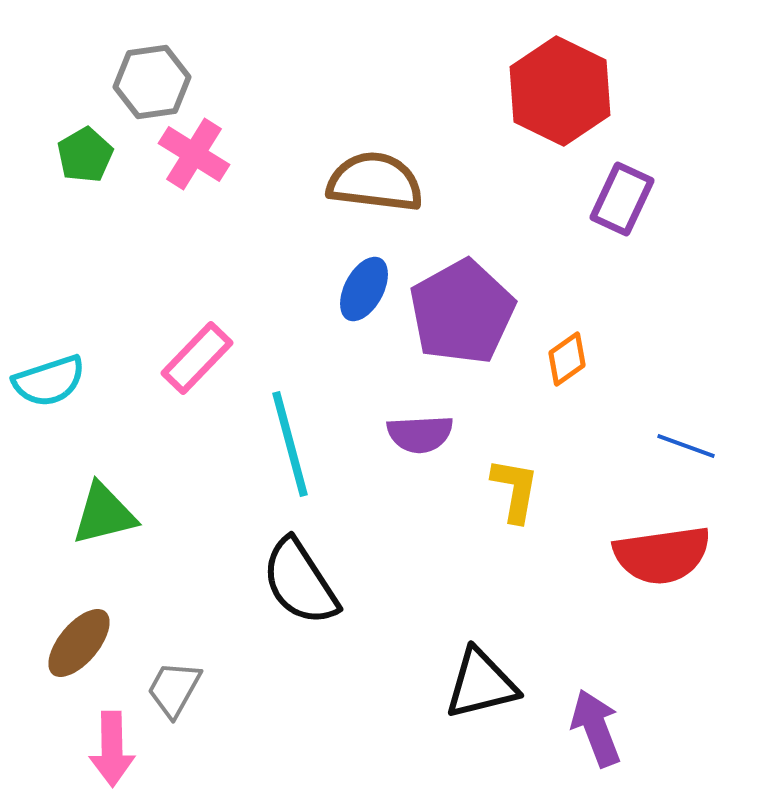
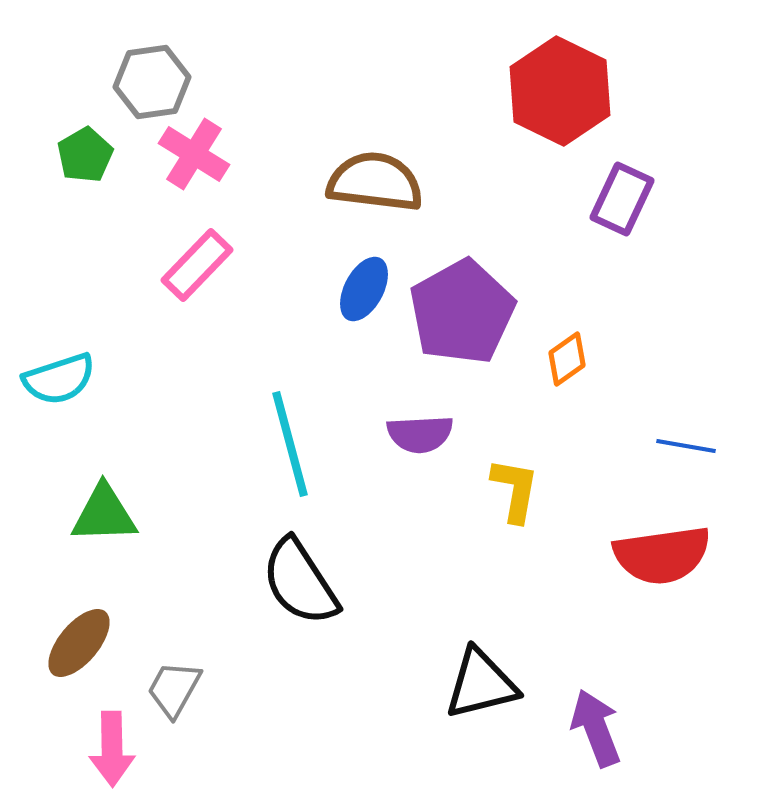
pink rectangle: moved 93 px up
cyan semicircle: moved 10 px right, 2 px up
blue line: rotated 10 degrees counterclockwise
green triangle: rotated 12 degrees clockwise
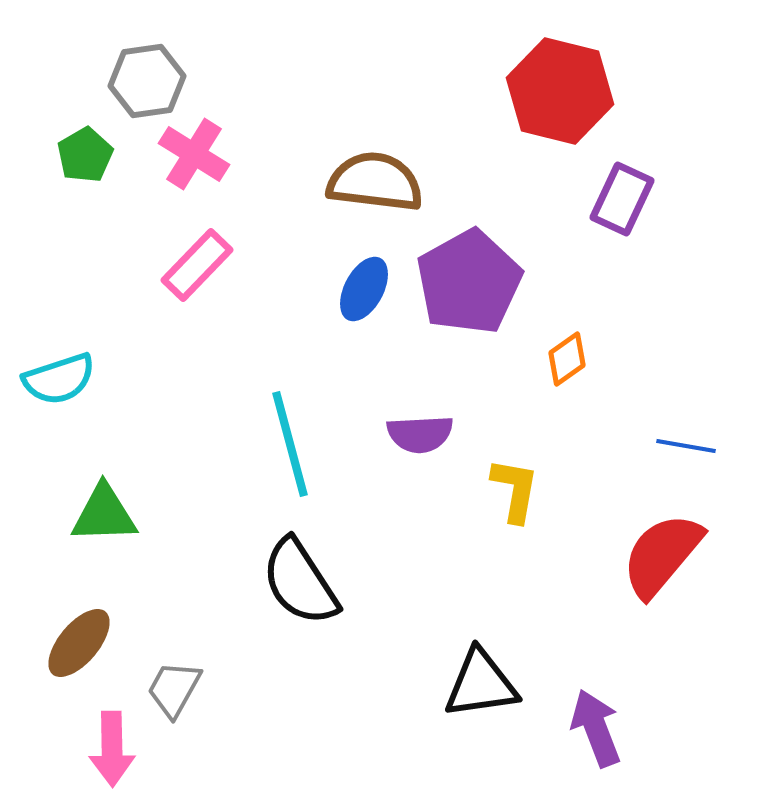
gray hexagon: moved 5 px left, 1 px up
red hexagon: rotated 12 degrees counterclockwise
purple pentagon: moved 7 px right, 30 px up
red semicircle: rotated 138 degrees clockwise
black triangle: rotated 6 degrees clockwise
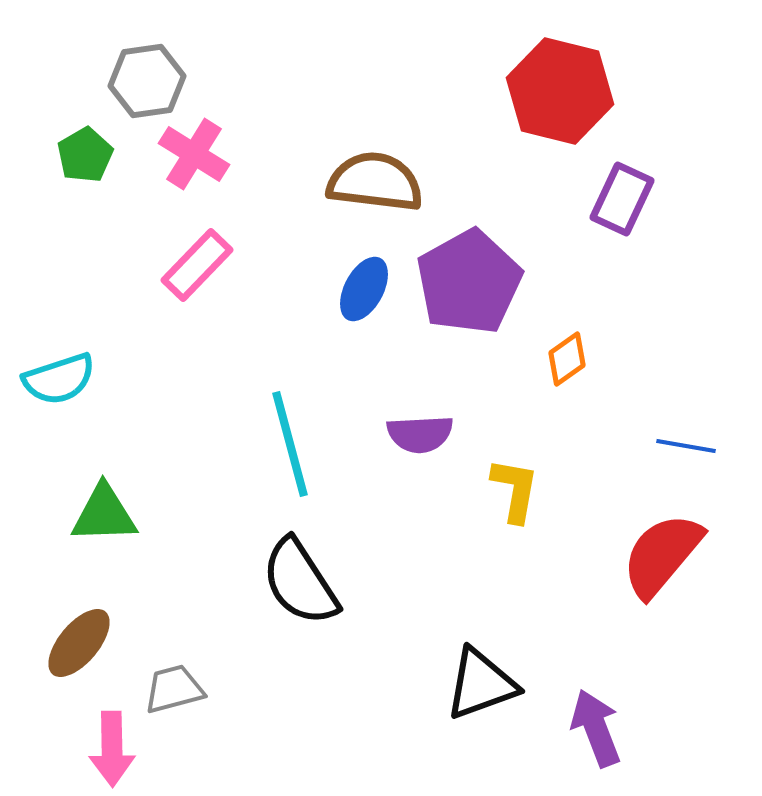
black triangle: rotated 12 degrees counterclockwise
gray trapezoid: rotated 46 degrees clockwise
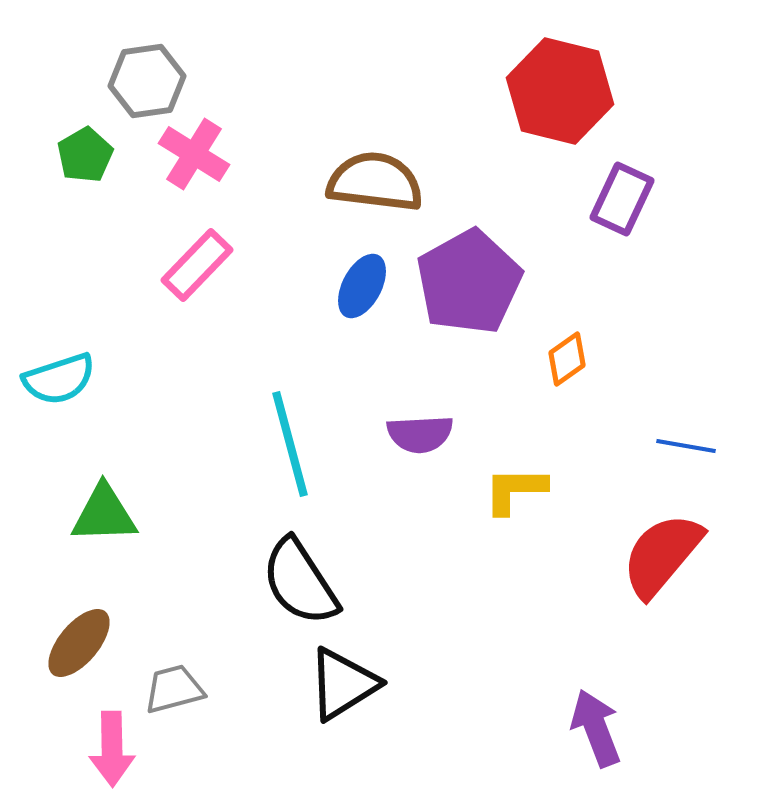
blue ellipse: moved 2 px left, 3 px up
yellow L-shape: rotated 100 degrees counterclockwise
black triangle: moved 138 px left; rotated 12 degrees counterclockwise
